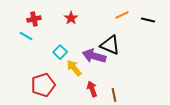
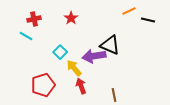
orange line: moved 7 px right, 4 px up
purple arrow: rotated 25 degrees counterclockwise
red arrow: moved 11 px left, 3 px up
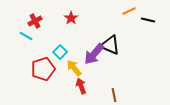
red cross: moved 1 px right, 2 px down; rotated 16 degrees counterclockwise
purple arrow: moved 2 px up; rotated 40 degrees counterclockwise
red pentagon: moved 16 px up
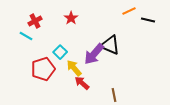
red arrow: moved 1 px right, 3 px up; rotated 28 degrees counterclockwise
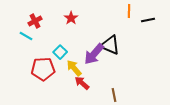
orange line: rotated 64 degrees counterclockwise
black line: rotated 24 degrees counterclockwise
red pentagon: rotated 15 degrees clockwise
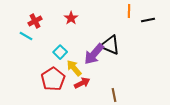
red pentagon: moved 10 px right, 10 px down; rotated 30 degrees counterclockwise
red arrow: rotated 112 degrees clockwise
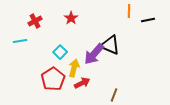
cyan line: moved 6 px left, 5 px down; rotated 40 degrees counterclockwise
yellow arrow: rotated 54 degrees clockwise
brown line: rotated 32 degrees clockwise
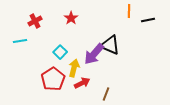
brown line: moved 8 px left, 1 px up
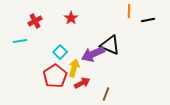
purple arrow: moved 1 px left; rotated 25 degrees clockwise
red pentagon: moved 2 px right, 3 px up
